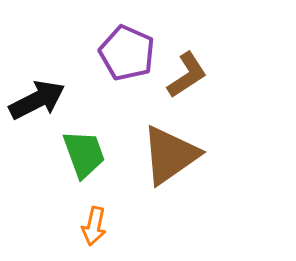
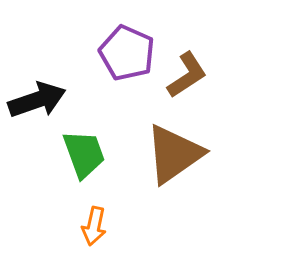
black arrow: rotated 8 degrees clockwise
brown triangle: moved 4 px right, 1 px up
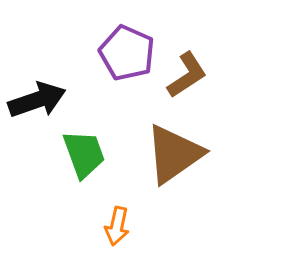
orange arrow: moved 23 px right
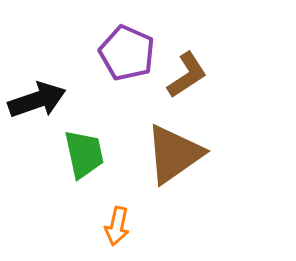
green trapezoid: rotated 8 degrees clockwise
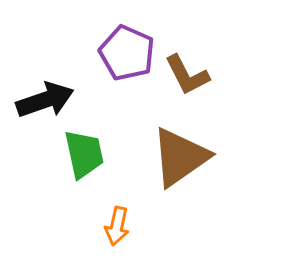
brown L-shape: rotated 96 degrees clockwise
black arrow: moved 8 px right
brown triangle: moved 6 px right, 3 px down
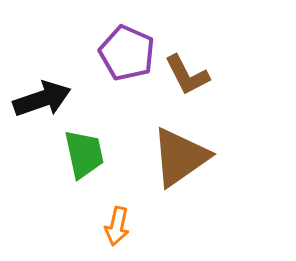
black arrow: moved 3 px left, 1 px up
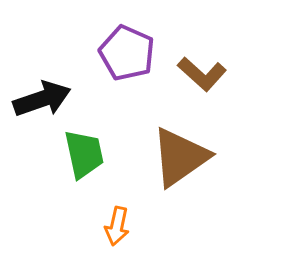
brown L-shape: moved 15 px right, 1 px up; rotated 21 degrees counterclockwise
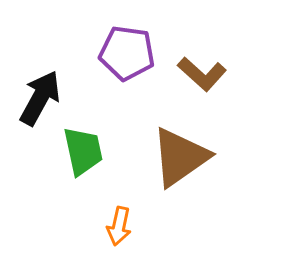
purple pentagon: rotated 16 degrees counterclockwise
black arrow: moved 2 px left, 1 px up; rotated 42 degrees counterclockwise
green trapezoid: moved 1 px left, 3 px up
orange arrow: moved 2 px right
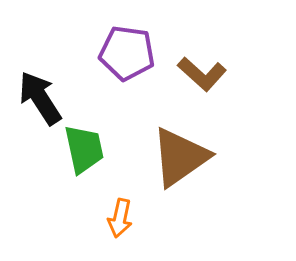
black arrow: rotated 62 degrees counterclockwise
green trapezoid: moved 1 px right, 2 px up
orange arrow: moved 1 px right, 8 px up
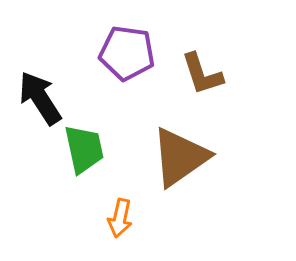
brown L-shape: rotated 30 degrees clockwise
